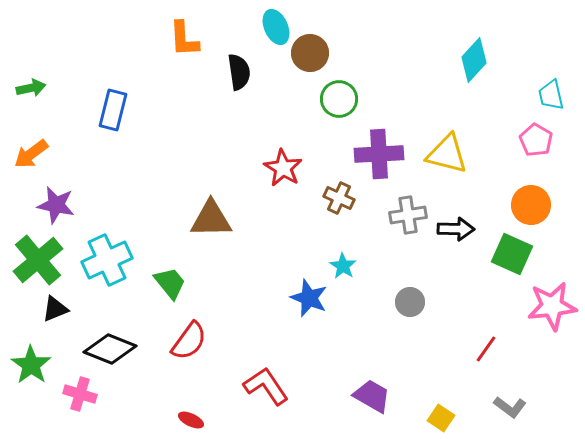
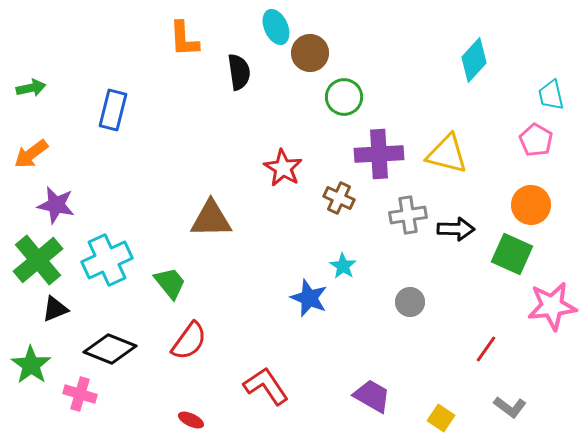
green circle: moved 5 px right, 2 px up
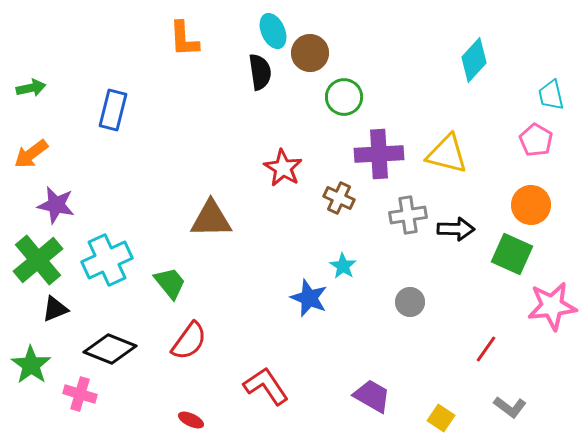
cyan ellipse: moved 3 px left, 4 px down
black semicircle: moved 21 px right
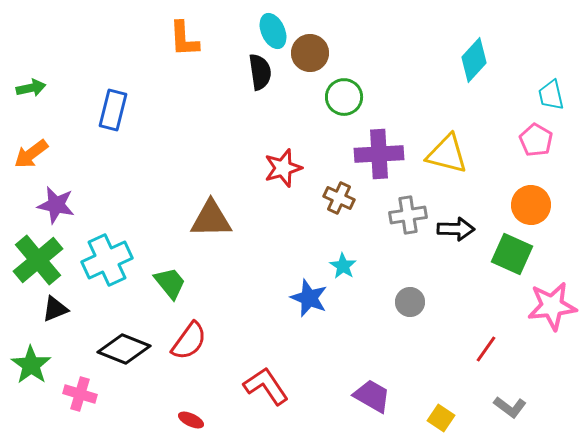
red star: rotated 24 degrees clockwise
black diamond: moved 14 px right
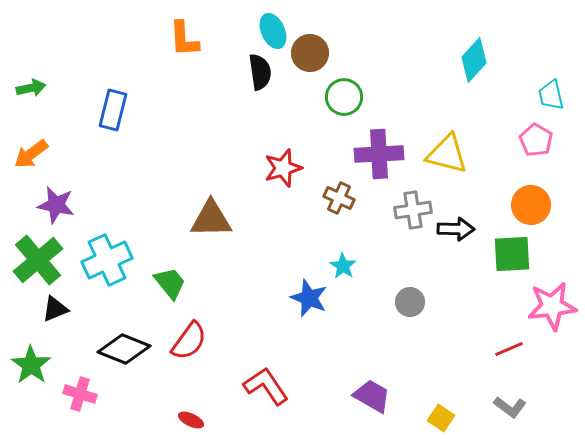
gray cross: moved 5 px right, 5 px up
green square: rotated 27 degrees counterclockwise
red line: moved 23 px right; rotated 32 degrees clockwise
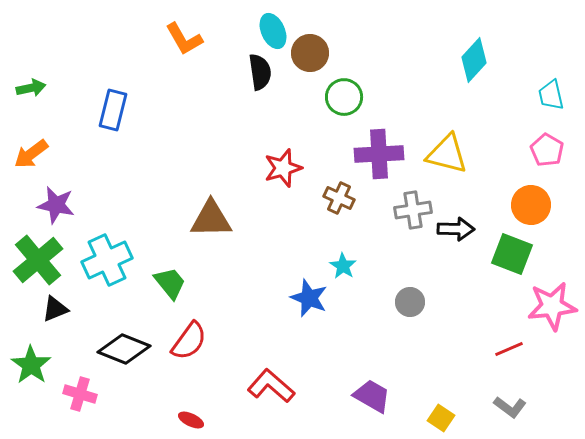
orange L-shape: rotated 27 degrees counterclockwise
pink pentagon: moved 11 px right, 10 px down
green square: rotated 24 degrees clockwise
red L-shape: moved 5 px right; rotated 15 degrees counterclockwise
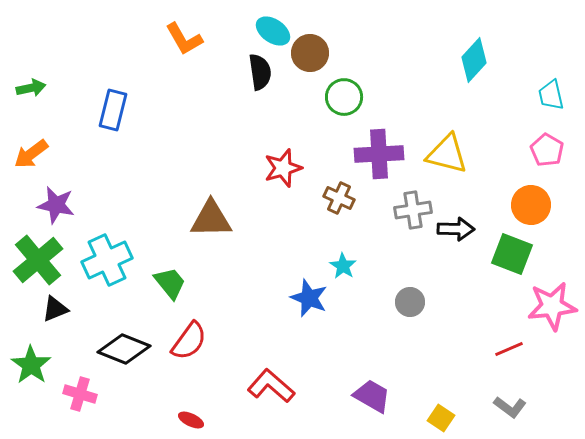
cyan ellipse: rotated 32 degrees counterclockwise
